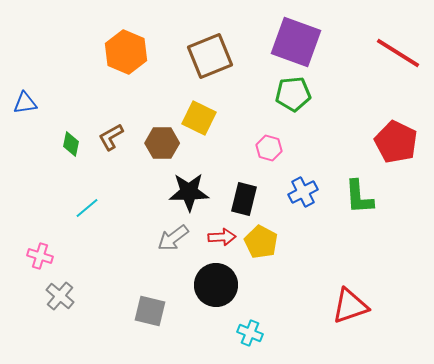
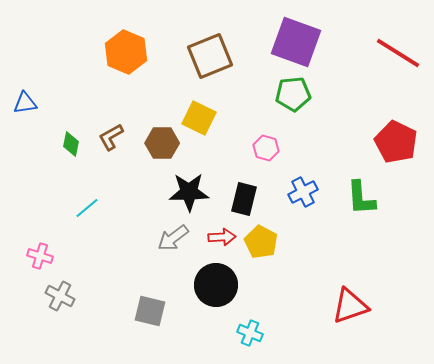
pink hexagon: moved 3 px left
green L-shape: moved 2 px right, 1 px down
gray cross: rotated 12 degrees counterclockwise
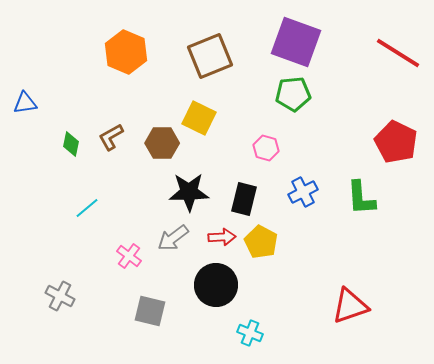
pink cross: moved 89 px right; rotated 20 degrees clockwise
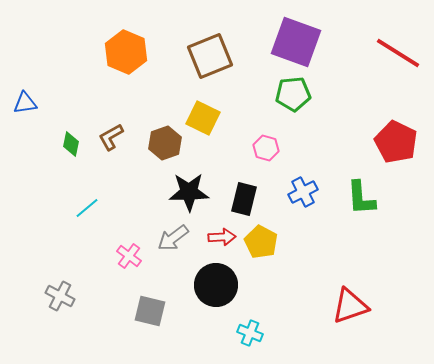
yellow square: moved 4 px right
brown hexagon: moved 3 px right; rotated 20 degrees counterclockwise
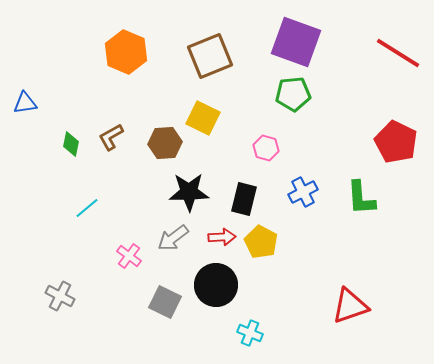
brown hexagon: rotated 16 degrees clockwise
gray square: moved 15 px right, 9 px up; rotated 12 degrees clockwise
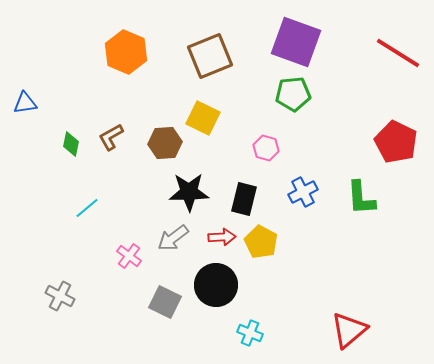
red triangle: moved 1 px left, 24 px down; rotated 21 degrees counterclockwise
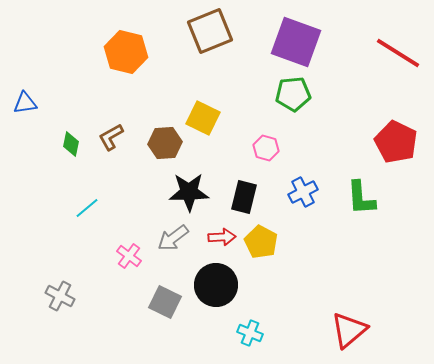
orange hexagon: rotated 9 degrees counterclockwise
brown square: moved 25 px up
black rectangle: moved 2 px up
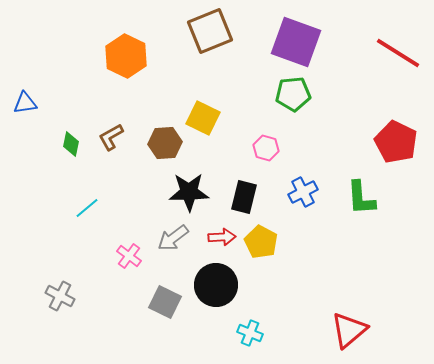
orange hexagon: moved 4 px down; rotated 12 degrees clockwise
